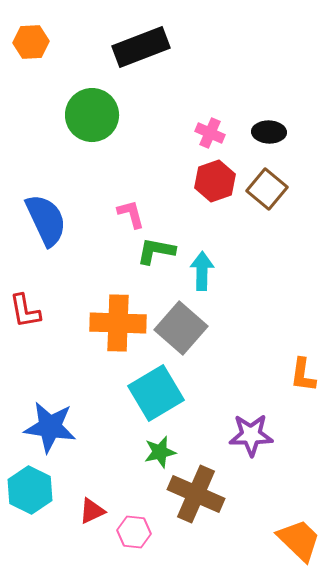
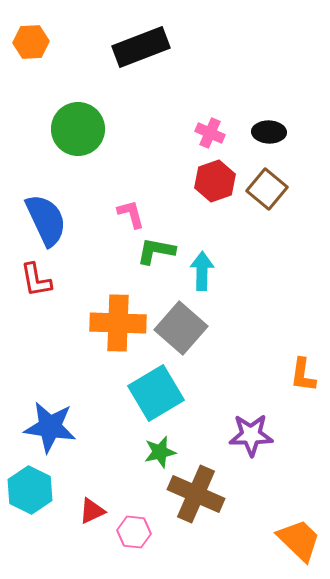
green circle: moved 14 px left, 14 px down
red L-shape: moved 11 px right, 31 px up
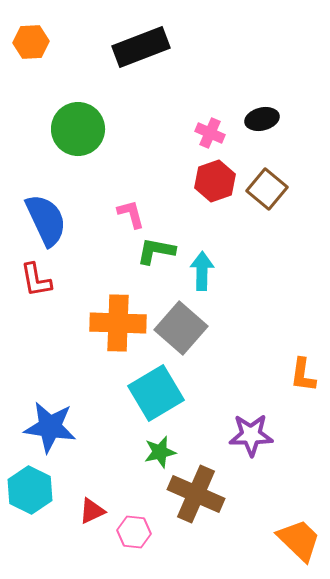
black ellipse: moved 7 px left, 13 px up; rotated 16 degrees counterclockwise
